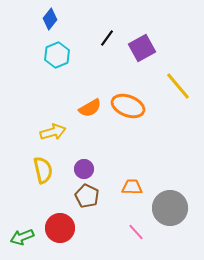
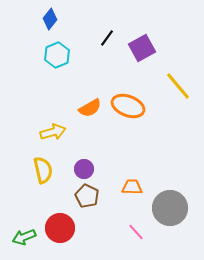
green arrow: moved 2 px right
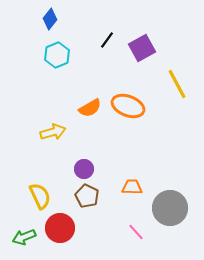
black line: moved 2 px down
yellow line: moved 1 px left, 2 px up; rotated 12 degrees clockwise
yellow semicircle: moved 3 px left, 26 px down; rotated 12 degrees counterclockwise
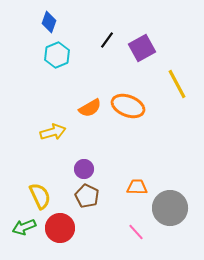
blue diamond: moved 1 px left, 3 px down; rotated 20 degrees counterclockwise
orange trapezoid: moved 5 px right
green arrow: moved 10 px up
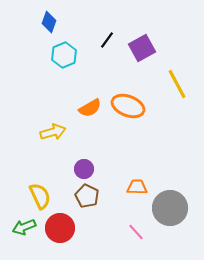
cyan hexagon: moved 7 px right
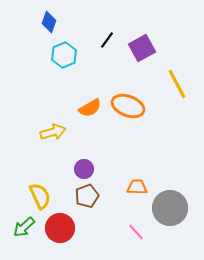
brown pentagon: rotated 25 degrees clockwise
green arrow: rotated 20 degrees counterclockwise
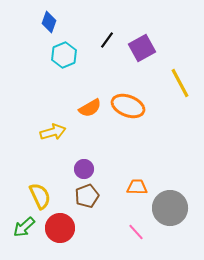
yellow line: moved 3 px right, 1 px up
